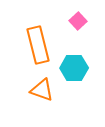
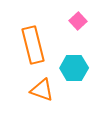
orange rectangle: moved 5 px left
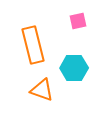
pink square: rotated 30 degrees clockwise
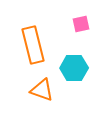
pink square: moved 3 px right, 3 px down
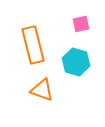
cyan hexagon: moved 2 px right, 6 px up; rotated 16 degrees clockwise
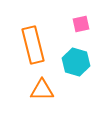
orange triangle: rotated 20 degrees counterclockwise
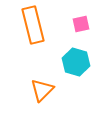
orange rectangle: moved 20 px up
orange triangle: rotated 45 degrees counterclockwise
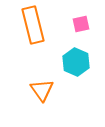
cyan hexagon: rotated 8 degrees clockwise
orange triangle: rotated 20 degrees counterclockwise
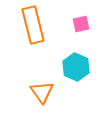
cyan hexagon: moved 5 px down
orange triangle: moved 2 px down
